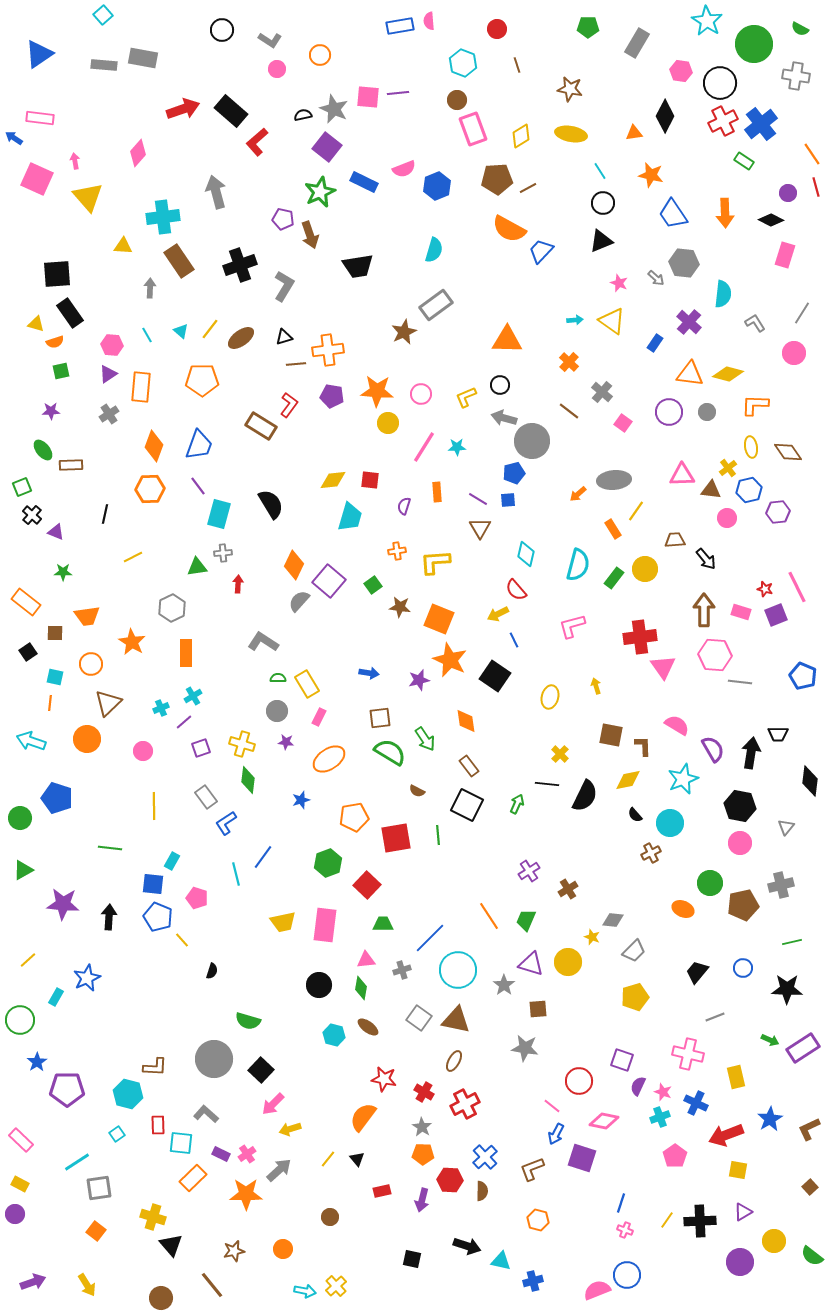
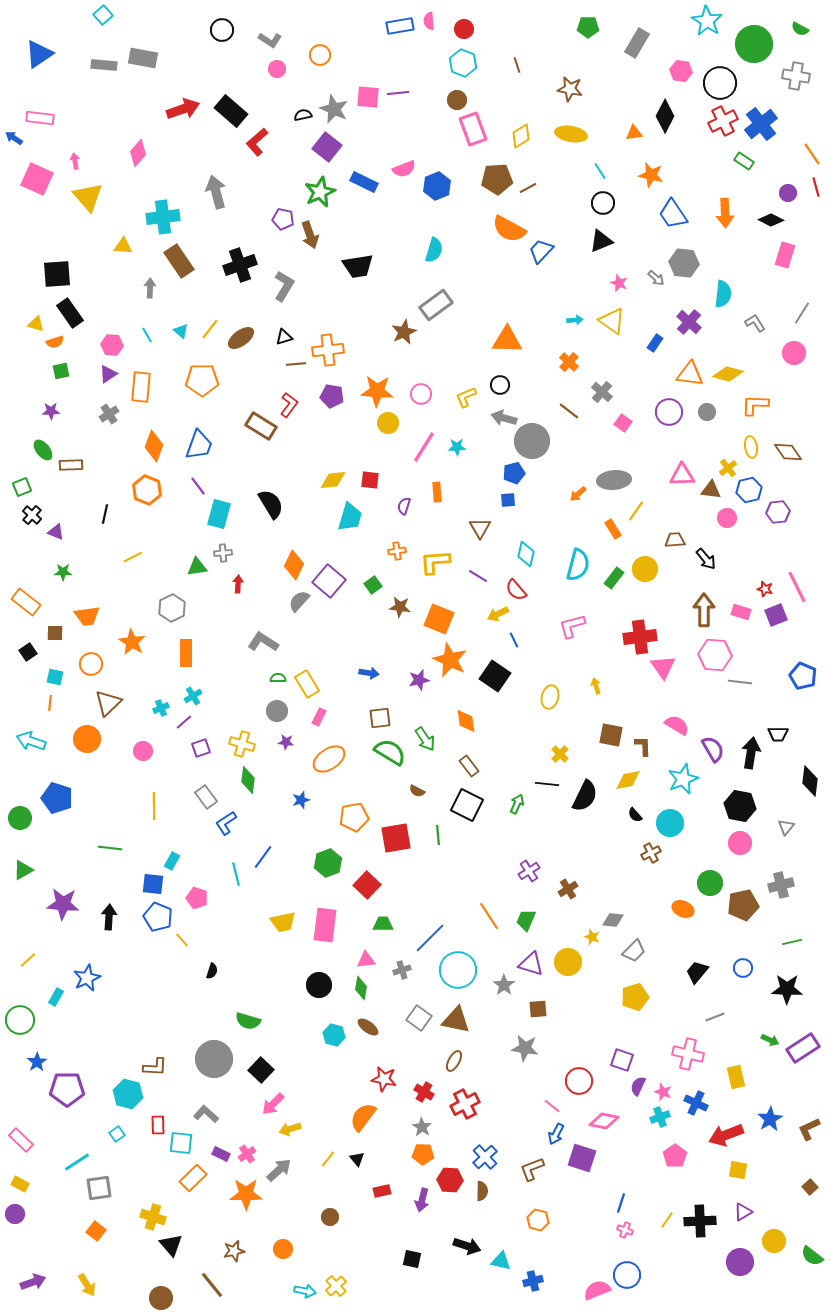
red circle at (497, 29): moved 33 px left
orange hexagon at (150, 489): moved 3 px left, 1 px down; rotated 24 degrees clockwise
purple line at (478, 499): moved 77 px down
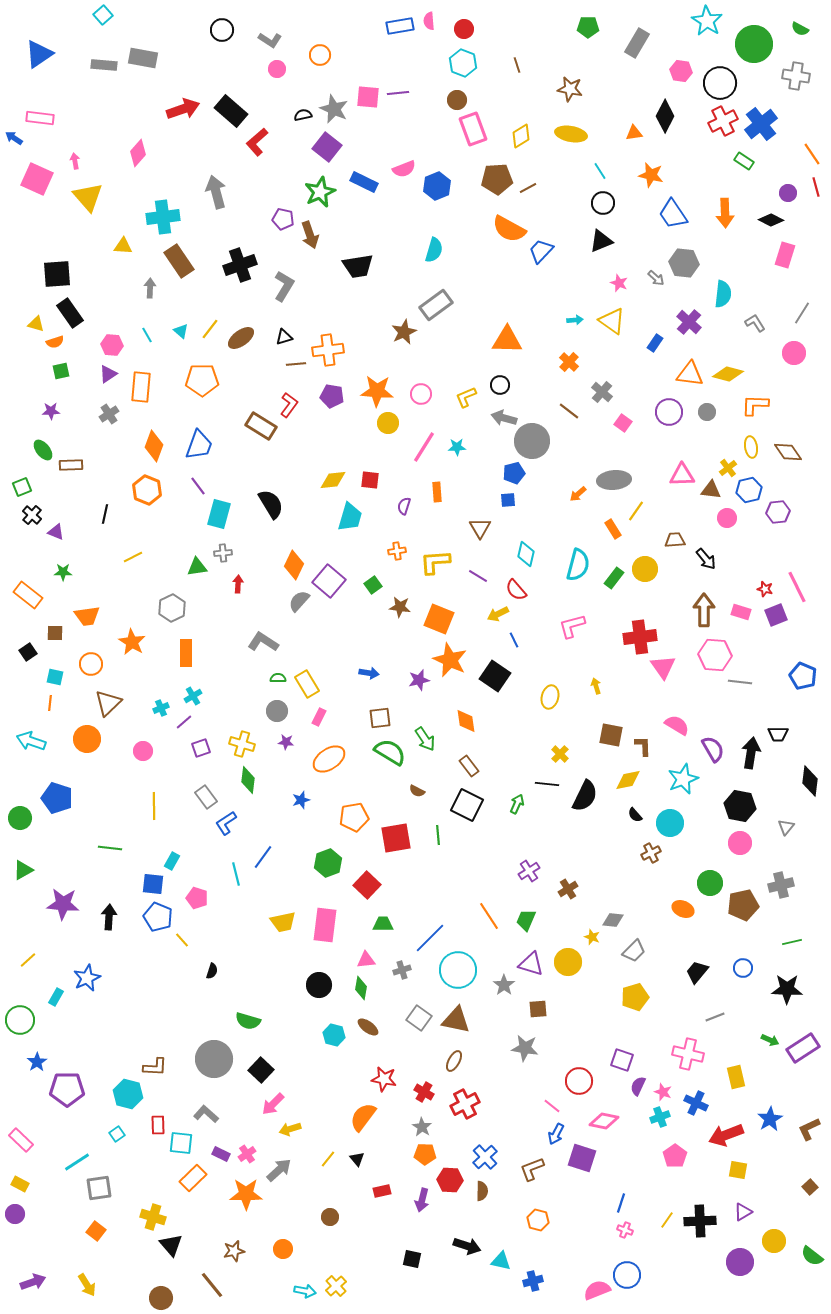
orange rectangle at (26, 602): moved 2 px right, 7 px up
orange pentagon at (423, 1154): moved 2 px right
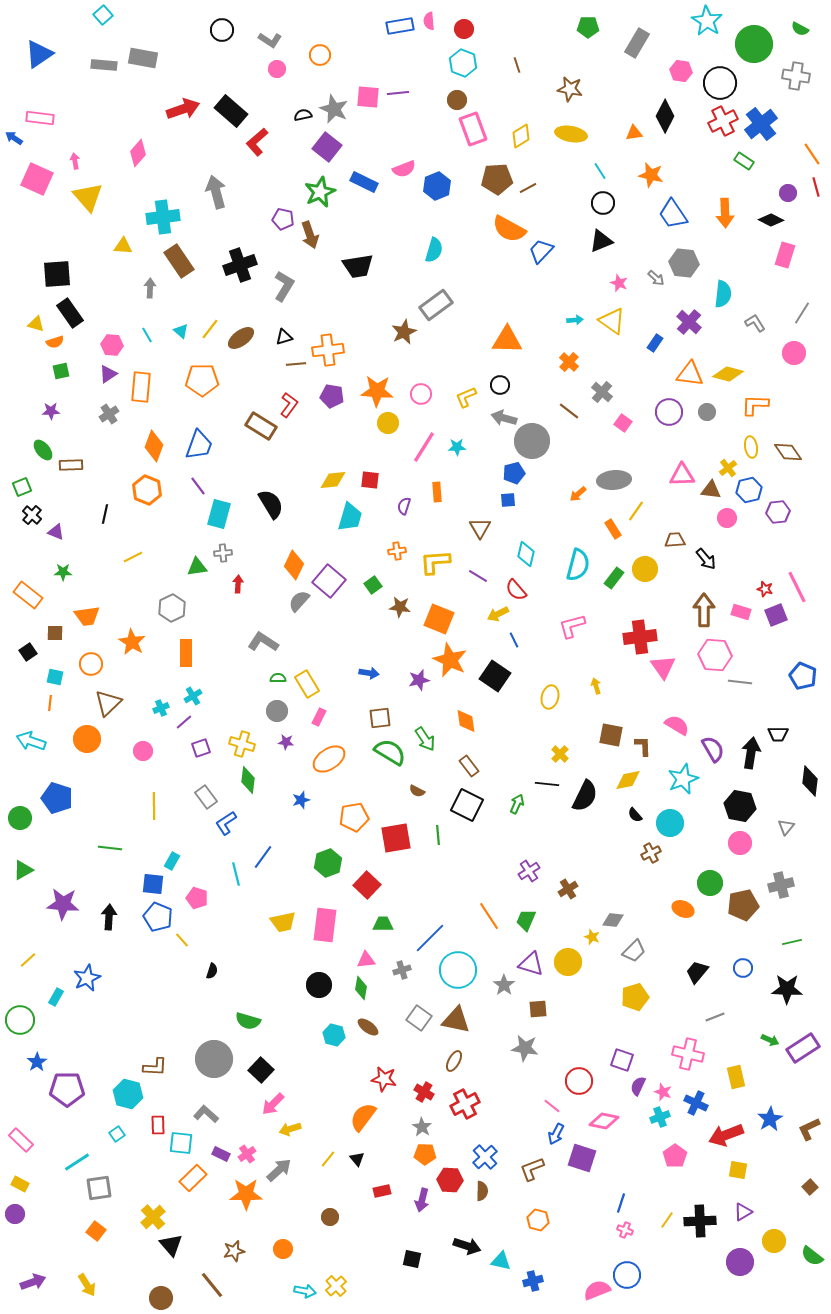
yellow cross at (153, 1217): rotated 30 degrees clockwise
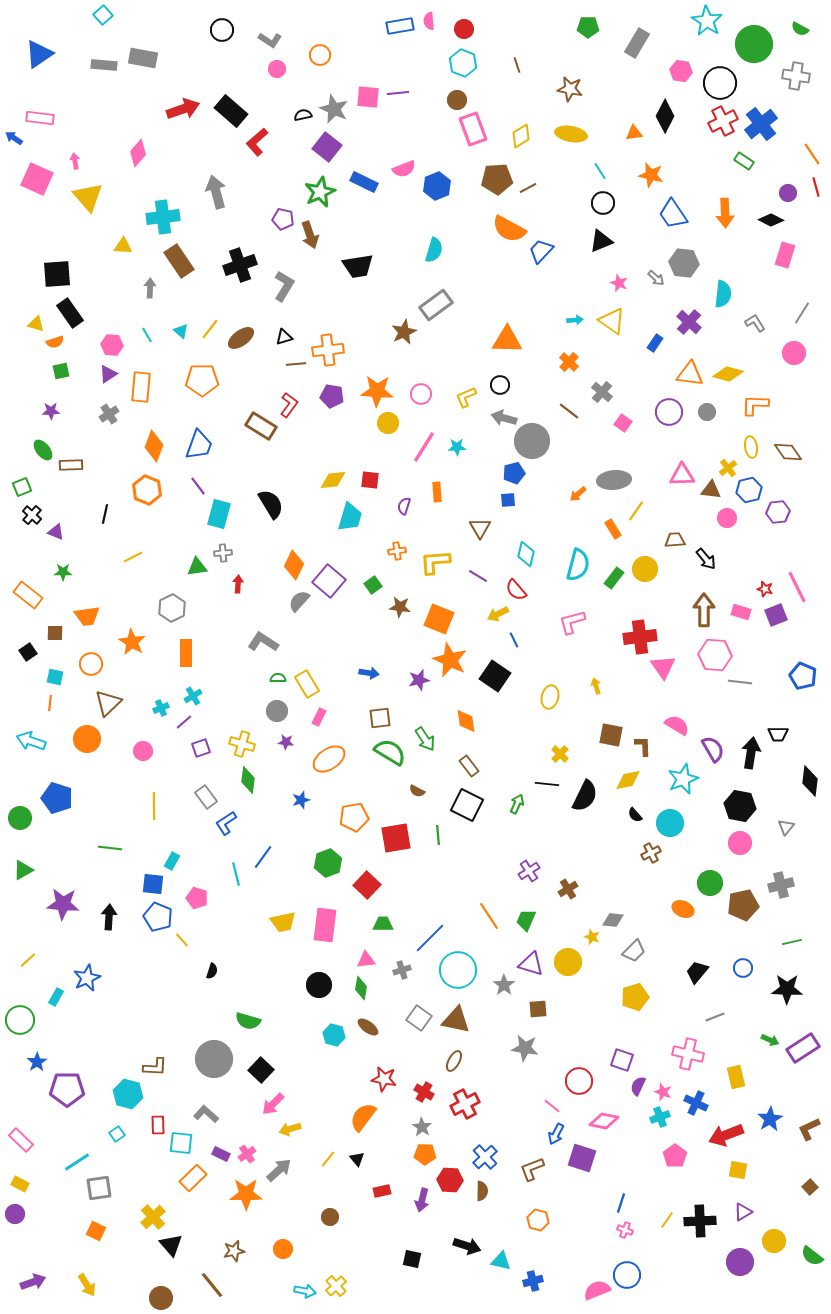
pink L-shape at (572, 626): moved 4 px up
orange square at (96, 1231): rotated 12 degrees counterclockwise
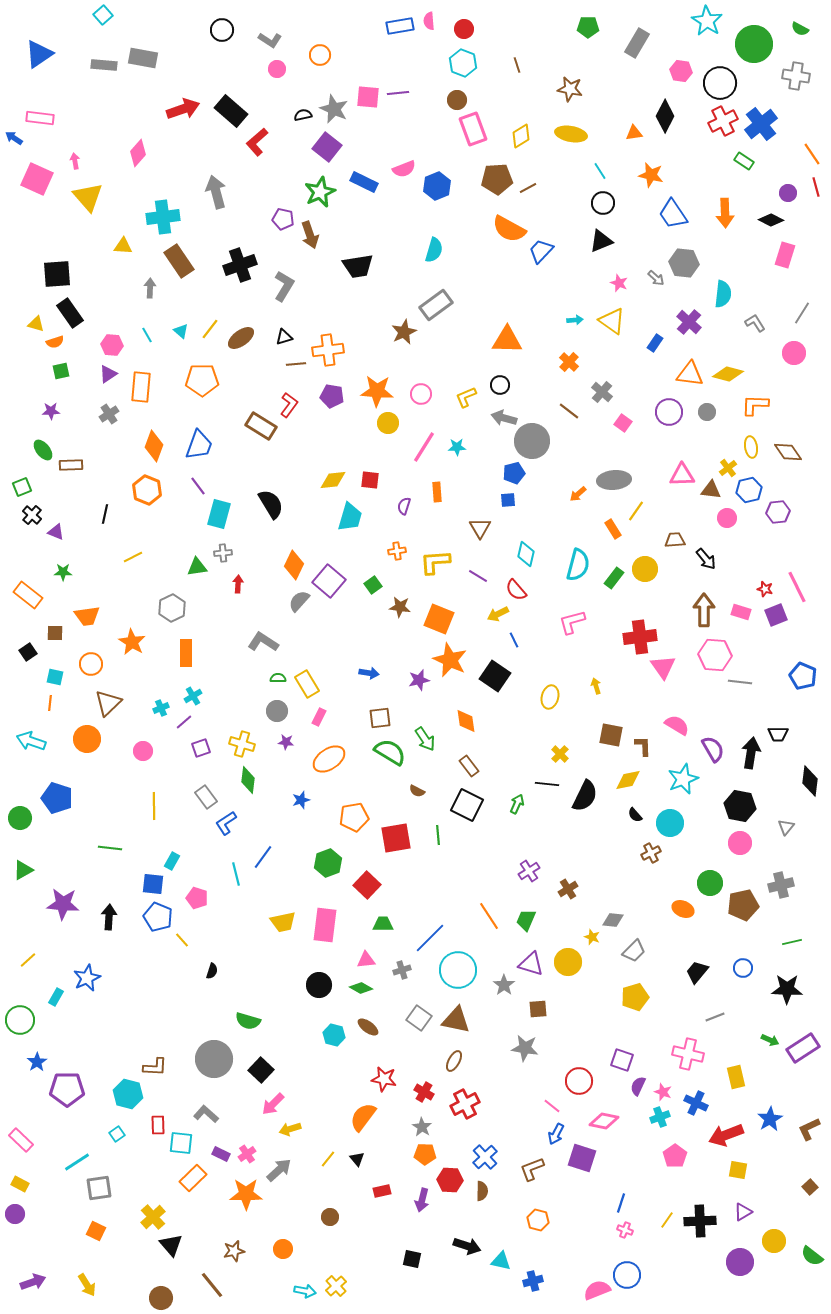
green diamond at (361, 988): rotated 70 degrees counterclockwise
